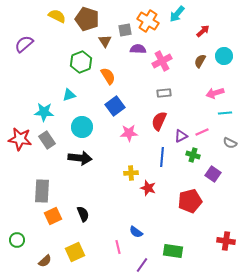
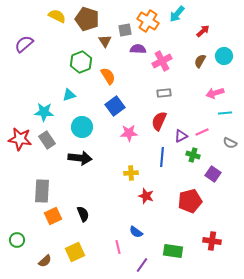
red star at (148, 188): moved 2 px left, 8 px down
red cross at (226, 241): moved 14 px left
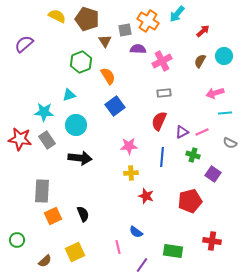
cyan circle at (82, 127): moved 6 px left, 2 px up
pink star at (129, 133): moved 13 px down
purple triangle at (181, 136): moved 1 px right, 4 px up
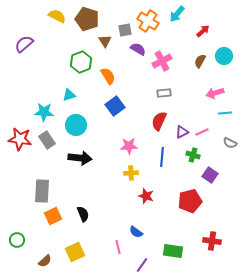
purple semicircle at (138, 49): rotated 28 degrees clockwise
purple square at (213, 174): moved 3 px left, 1 px down
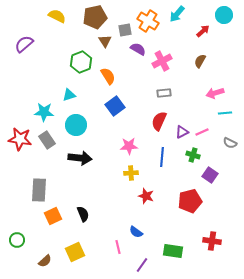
brown pentagon at (87, 19): moved 8 px right, 2 px up; rotated 30 degrees counterclockwise
cyan circle at (224, 56): moved 41 px up
gray rectangle at (42, 191): moved 3 px left, 1 px up
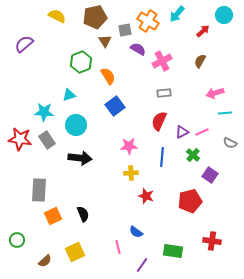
green cross at (193, 155): rotated 24 degrees clockwise
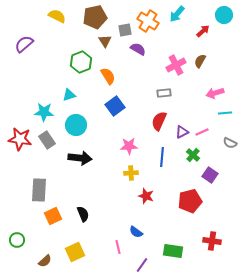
pink cross at (162, 61): moved 14 px right, 4 px down
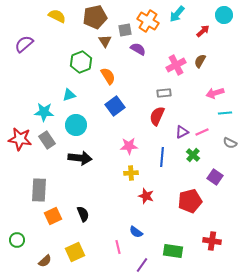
red semicircle at (159, 121): moved 2 px left, 5 px up
purple square at (210, 175): moved 5 px right, 2 px down
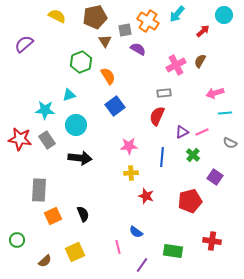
cyan star at (44, 112): moved 1 px right, 2 px up
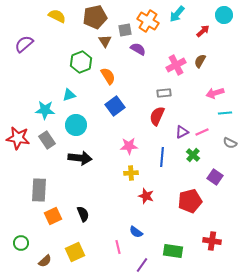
red star at (20, 139): moved 2 px left, 1 px up
green circle at (17, 240): moved 4 px right, 3 px down
